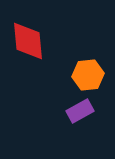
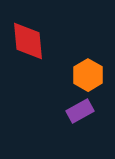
orange hexagon: rotated 24 degrees counterclockwise
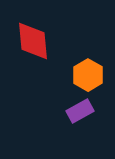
red diamond: moved 5 px right
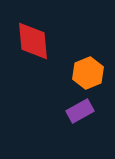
orange hexagon: moved 2 px up; rotated 8 degrees clockwise
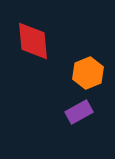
purple rectangle: moved 1 px left, 1 px down
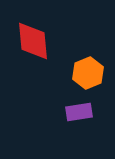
purple rectangle: rotated 20 degrees clockwise
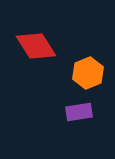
red diamond: moved 3 px right, 5 px down; rotated 27 degrees counterclockwise
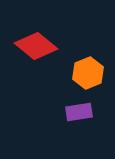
red diamond: rotated 18 degrees counterclockwise
